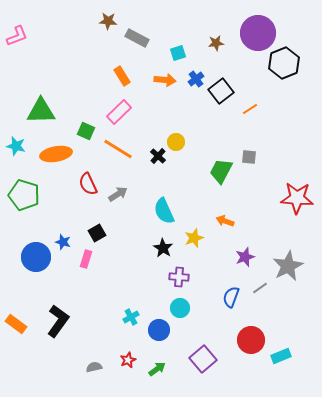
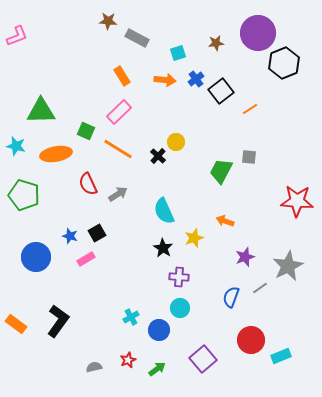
red star at (297, 198): moved 3 px down
blue star at (63, 242): moved 7 px right, 6 px up
pink rectangle at (86, 259): rotated 42 degrees clockwise
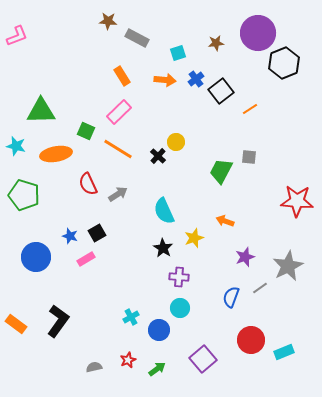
cyan rectangle at (281, 356): moved 3 px right, 4 px up
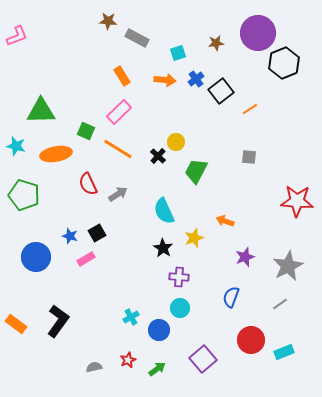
green trapezoid at (221, 171): moved 25 px left
gray line at (260, 288): moved 20 px right, 16 px down
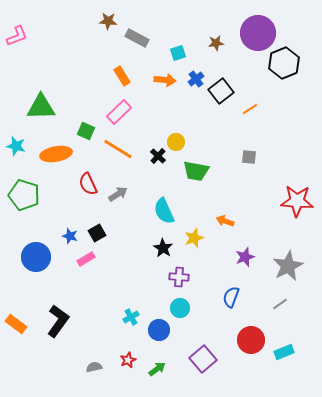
green triangle at (41, 111): moved 4 px up
green trapezoid at (196, 171): rotated 108 degrees counterclockwise
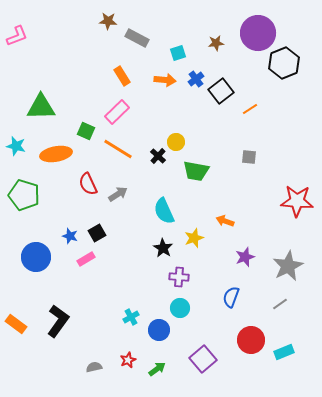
pink rectangle at (119, 112): moved 2 px left
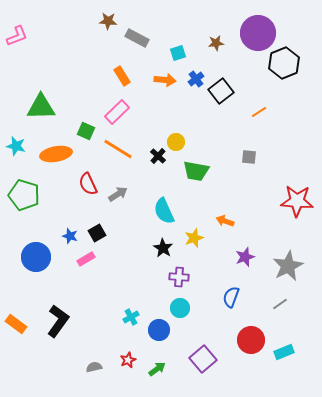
orange line at (250, 109): moved 9 px right, 3 px down
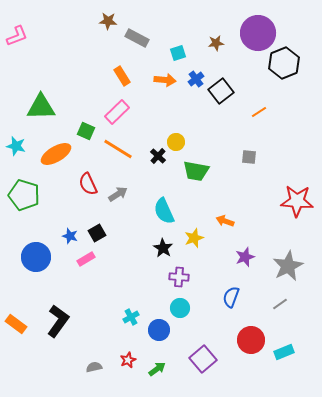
orange ellipse at (56, 154): rotated 20 degrees counterclockwise
